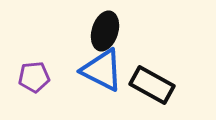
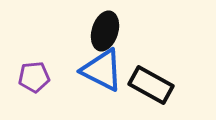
black rectangle: moved 1 px left
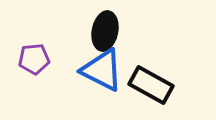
black ellipse: rotated 6 degrees counterclockwise
purple pentagon: moved 18 px up
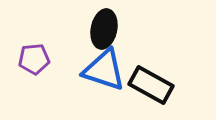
black ellipse: moved 1 px left, 2 px up
blue triangle: moved 2 px right; rotated 9 degrees counterclockwise
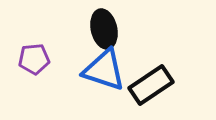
black ellipse: rotated 24 degrees counterclockwise
black rectangle: rotated 63 degrees counterclockwise
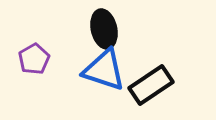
purple pentagon: rotated 24 degrees counterclockwise
